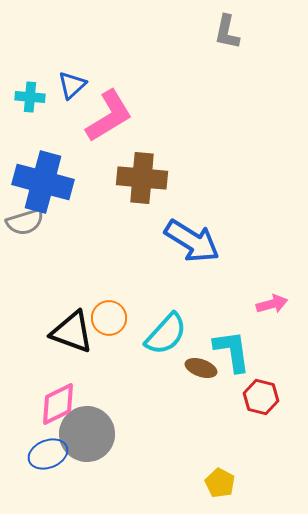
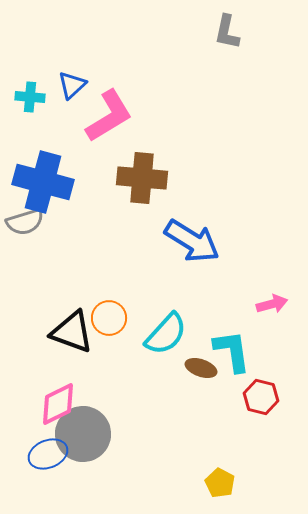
gray circle: moved 4 px left
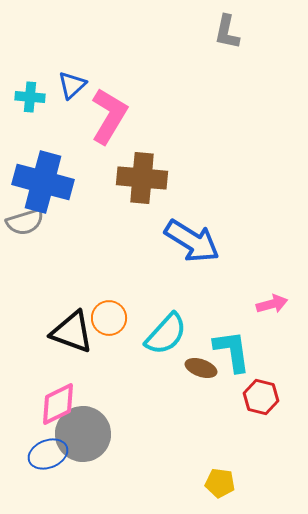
pink L-shape: rotated 28 degrees counterclockwise
yellow pentagon: rotated 20 degrees counterclockwise
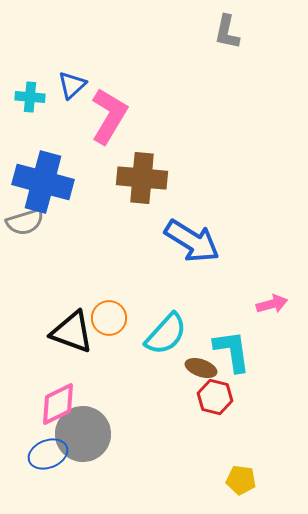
red hexagon: moved 46 px left
yellow pentagon: moved 21 px right, 3 px up
